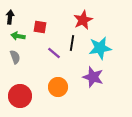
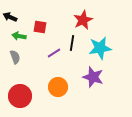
black arrow: rotated 72 degrees counterclockwise
green arrow: moved 1 px right
purple line: rotated 72 degrees counterclockwise
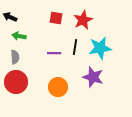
red square: moved 16 px right, 9 px up
black line: moved 3 px right, 4 px down
purple line: rotated 32 degrees clockwise
gray semicircle: rotated 16 degrees clockwise
red circle: moved 4 px left, 14 px up
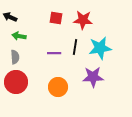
red star: rotated 30 degrees clockwise
purple star: rotated 20 degrees counterclockwise
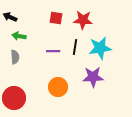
purple line: moved 1 px left, 2 px up
red circle: moved 2 px left, 16 px down
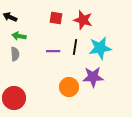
red star: rotated 12 degrees clockwise
gray semicircle: moved 3 px up
orange circle: moved 11 px right
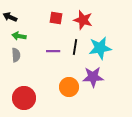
gray semicircle: moved 1 px right, 1 px down
red circle: moved 10 px right
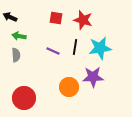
purple line: rotated 24 degrees clockwise
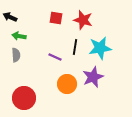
purple line: moved 2 px right, 6 px down
purple star: rotated 20 degrees counterclockwise
orange circle: moved 2 px left, 3 px up
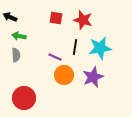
orange circle: moved 3 px left, 9 px up
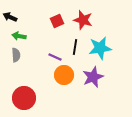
red square: moved 1 px right, 3 px down; rotated 32 degrees counterclockwise
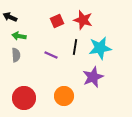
purple line: moved 4 px left, 2 px up
orange circle: moved 21 px down
